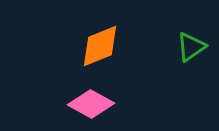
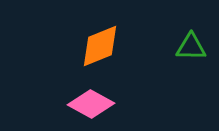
green triangle: rotated 36 degrees clockwise
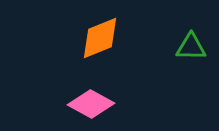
orange diamond: moved 8 px up
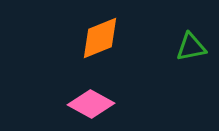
green triangle: rotated 12 degrees counterclockwise
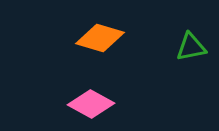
orange diamond: rotated 39 degrees clockwise
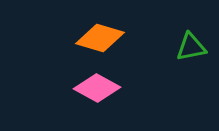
pink diamond: moved 6 px right, 16 px up
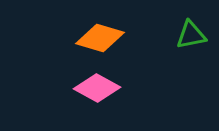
green triangle: moved 12 px up
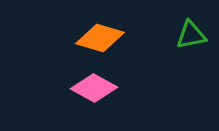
pink diamond: moved 3 px left
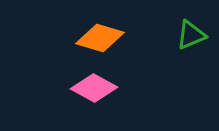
green triangle: rotated 12 degrees counterclockwise
